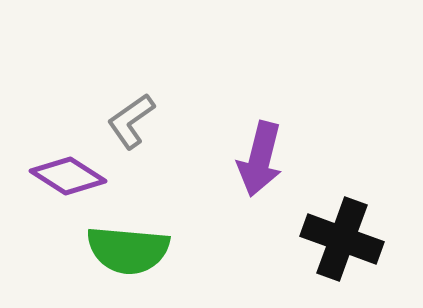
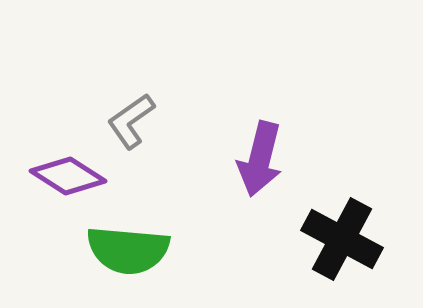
black cross: rotated 8 degrees clockwise
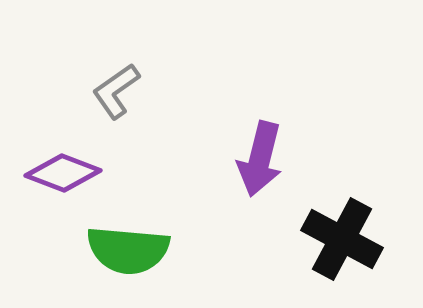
gray L-shape: moved 15 px left, 30 px up
purple diamond: moved 5 px left, 3 px up; rotated 12 degrees counterclockwise
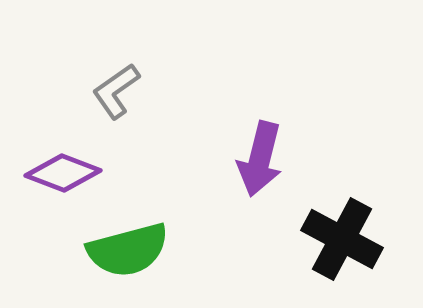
green semicircle: rotated 20 degrees counterclockwise
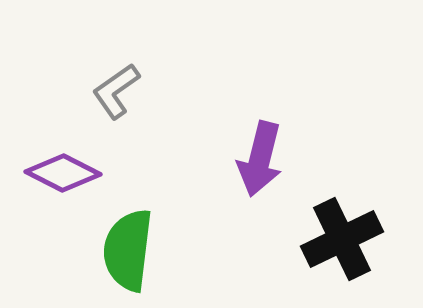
purple diamond: rotated 6 degrees clockwise
black cross: rotated 36 degrees clockwise
green semicircle: rotated 112 degrees clockwise
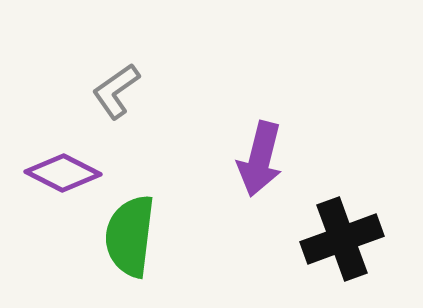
black cross: rotated 6 degrees clockwise
green semicircle: moved 2 px right, 14 px up
